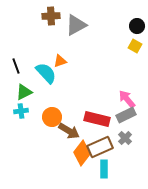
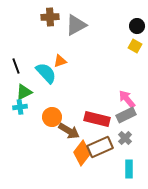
brown cross: moved 1 px left, 1 px down
cyan cross: moved 1 px left, 4 px up
cyan rectangle: moved 25 px right
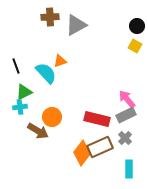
brown arrow: moved 31 px left
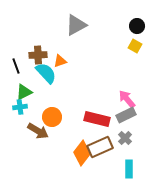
brown cross: moved 12 px left, 38 px down
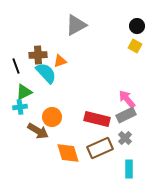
brown rectangle: moved 1 px down
orange diamond: moved 14 px left; rotated 55 degrees counterclockwise
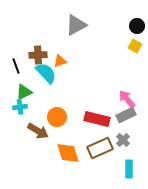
orange circle: moved 5 px right
gray cross: moved 2 px left, 2 px down
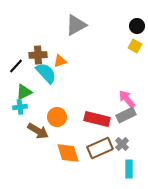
black line: rotated 63 degrees clockwise
gray cross: moved 1 px left, 4 px down
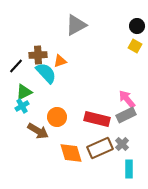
cyan cross: moved 2 px right, 1 px up; rotated 24 degrees counterclockwise
orange diamond: moved 3 px right
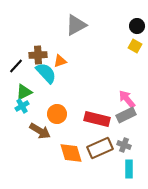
orange circle: moved 3 px up
brown arrow: moved 2 px right
gray cross: moved 2 px right, 1 px down; rotated 24 degrees counterclockwise
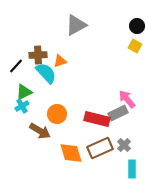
gray rectangle: moved 8 px left, 2 px up
gray cross: rotated 24 degrees clockwise
cyan rectangle: moved 3 px right
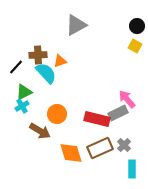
black line: moved 1 px down
